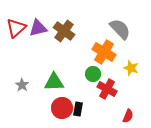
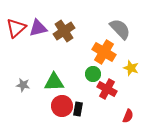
brown cross: rotated 20 degrees clockwise
gray star: moved 1 px right; rotated 24 degrees counterclockwise
red circle: moved 2 px up
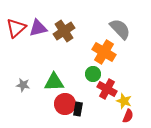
yellow star: moved 7 px left, 33 px down
red circle: moved 3 px right, 2 px up
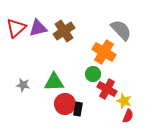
gray semicircle: moved 1 px right, 1 px down
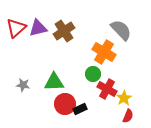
yellow star: moved 3 px up; rotated 21 degrees clockwise
black rectangle: moved 2 px right; rotated 56 degrees clockwise
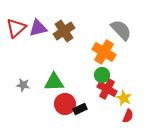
green circle: moved 9 px right, 1 px down
yellow star: rotated 14 degrees counterclockwise
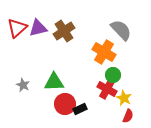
red triangle: moved 1 px right
green circle: moved 11 px right
gray star: rotated 16 degrees clockwise
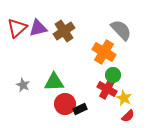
red semicircle: rotated 24 degrees clockwise
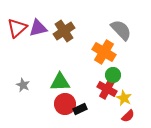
green triangle: moved 6 px right
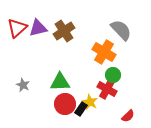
yellow star: moved 34 px left, 4 px down
black rectangle: moved 1 px right; rotated 32 degrees counterclockwise
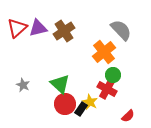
orange cross: rotated 20 degrees clockwise
green triangle: moved 2 px down; rotated 45 degrees clockwise
